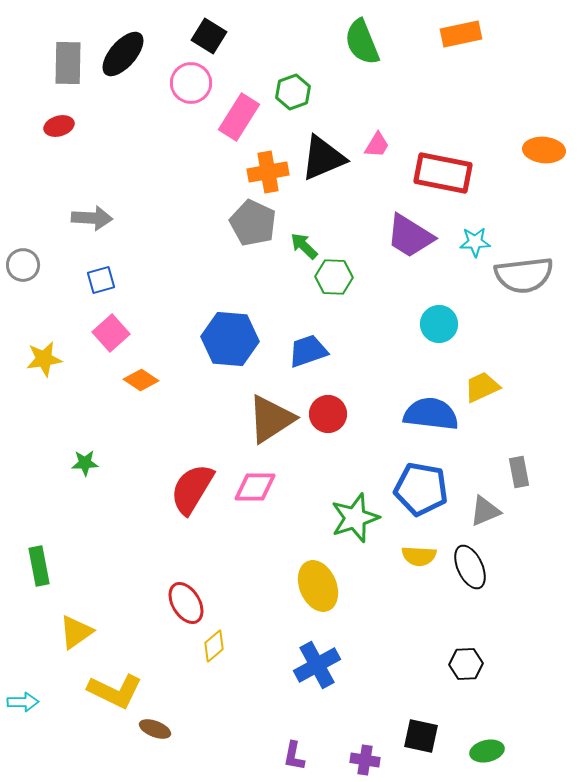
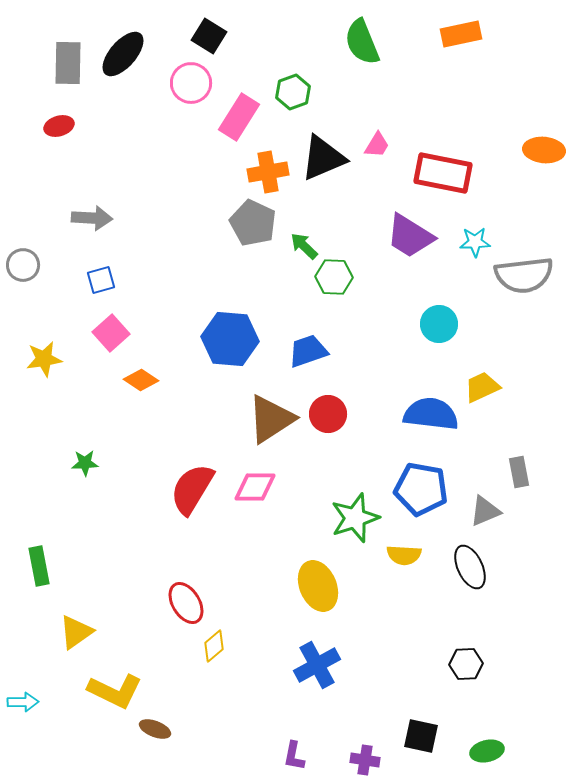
yellow semicircle at (419, 556): moved 15 px left, 1 px up
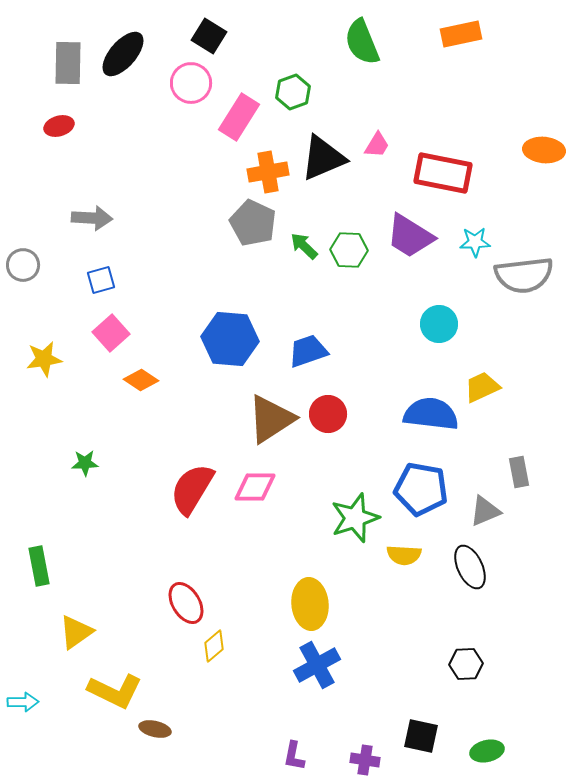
green hexagon at (334, 277): moved 15 px right, 27 px up
yellow ellipse at (318, 586): moved 8 px left, 18 px down; rotated 18 degrees clockwise
brown ellipse at (155, 729): rotated 8 degrees counterclockwise
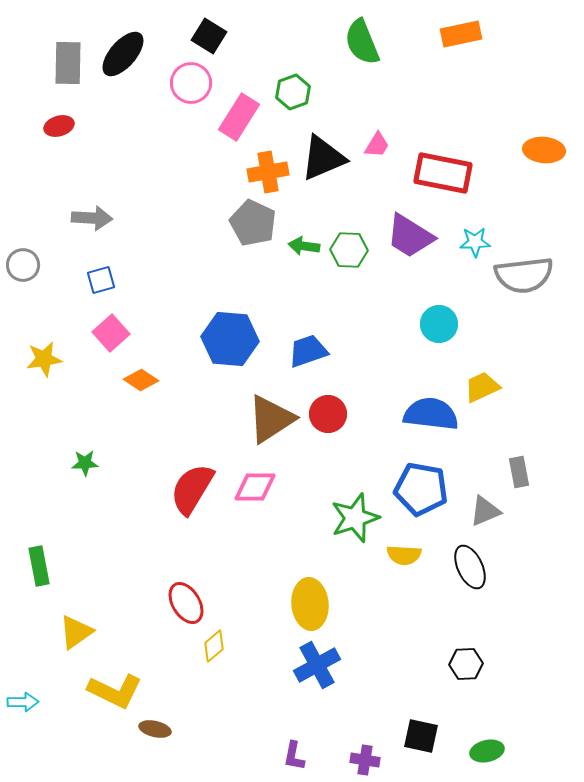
green arrow at (304, 246): rotated 36 degrees counterclockwise
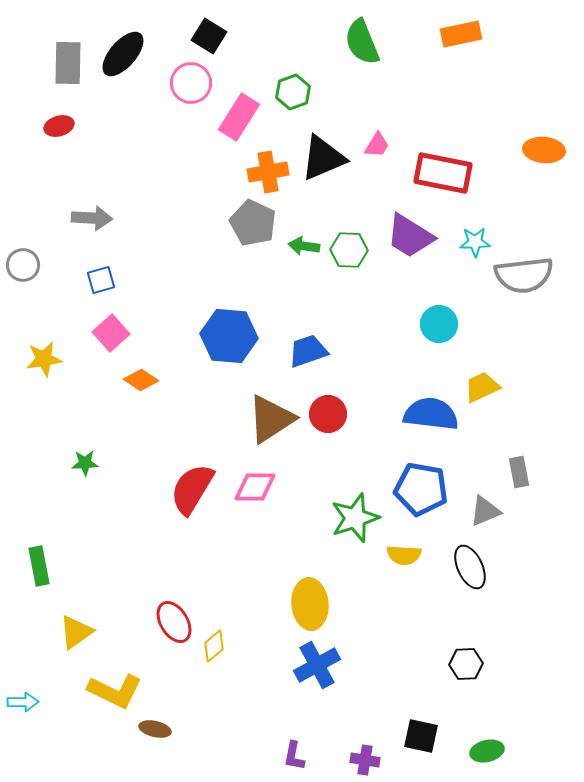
blue hexagon at (230, 339): moved 1 px left, 3 px up
red ellipse at (186, 603): moved 12 px left, 19 px down
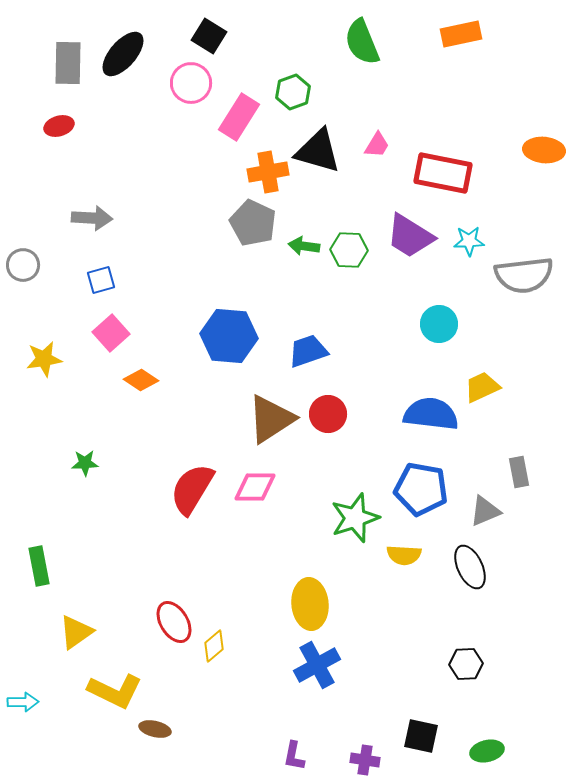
black triangle at (323, 158): moved 5 px left, 7 px up; rotated 39 degrees clockwise
cyan star at (475, 242): moved 6 px left, 1 px up
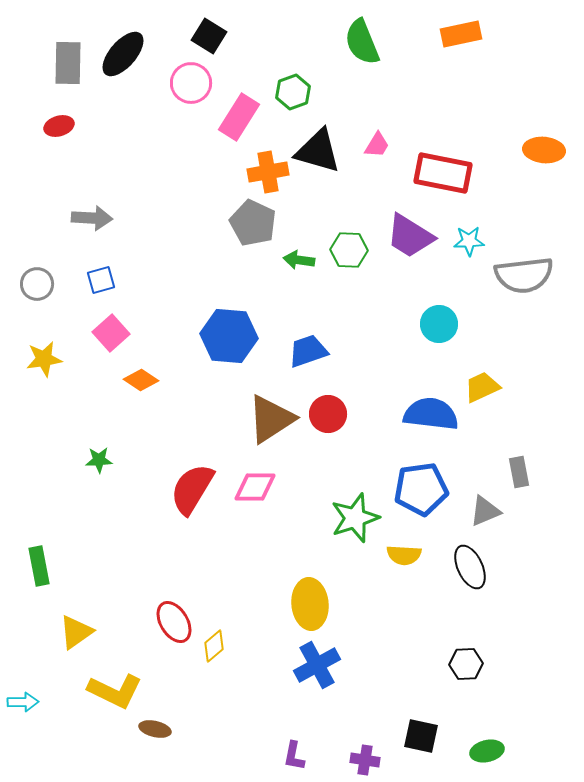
green arrow at (304, 246): moved 5 px left, 14 px down
gray circle at (23, 265): moved 14 px right, 19 px down
green star at (85, 463): moved 14 px right, 3 px up
blue pentagon at (421, 489): rotated 18 degrees counterclockwise
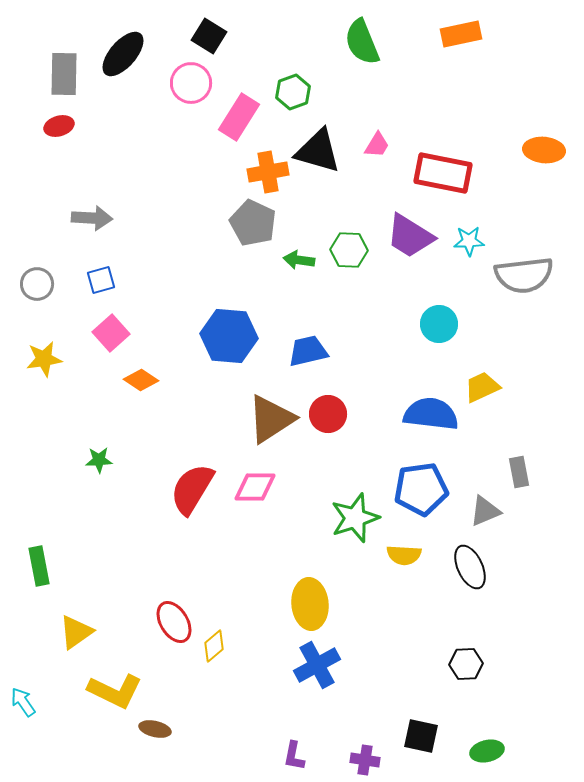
gray rectangle at (68, 63): moved 4 px left, 11 px down
blue trapezoid at (308, 351): rotated 6 degrees clockwise
cyan arrow at (23, 702): rotated 124 degrees counterclockwise
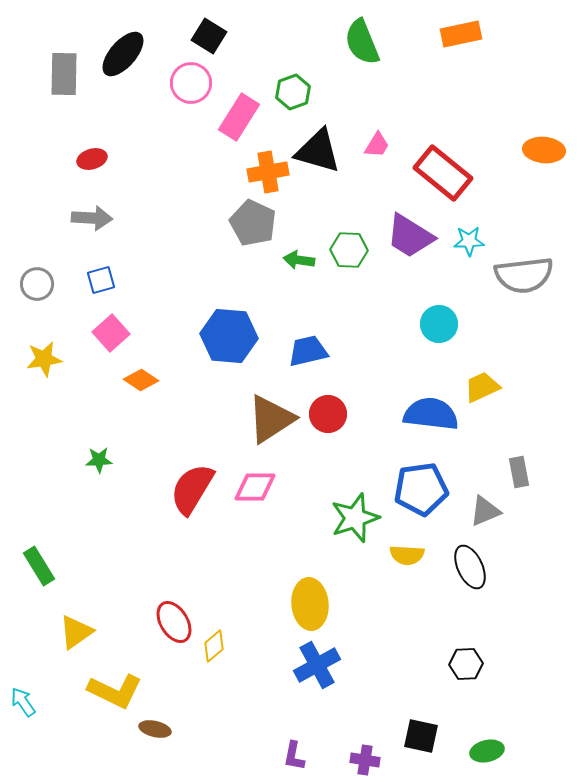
red ellipse at (59, 126): moved 33 px right, 33 px down
red rectangle at (443, 173): rotated 28 degrees clockwise
yellow semicircle at (404, 555): moved 3 px right
green rectangle at (39, 566): rotated 21 degrees counterclockwise
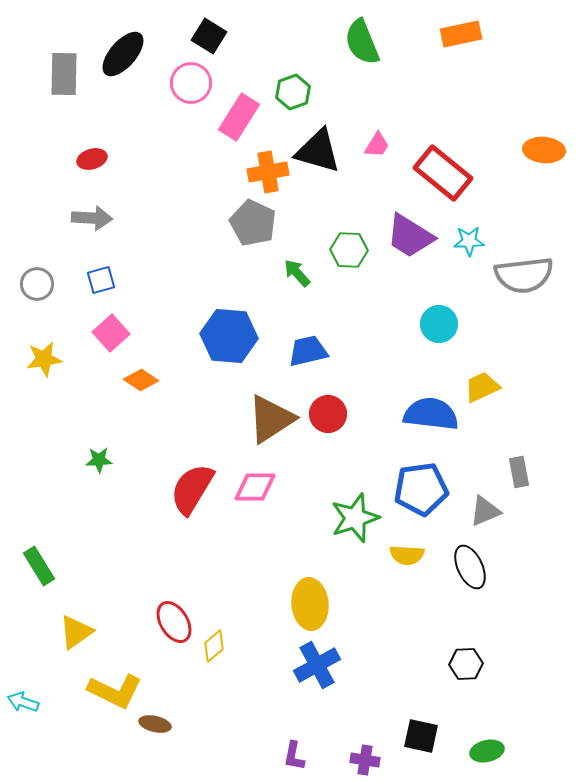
green arrow at (299, 260): moved 2 px left, 13 px down; rotated 40 degrees clockwise
cyan arrow at (23, 702): rotated 36 degrees counterclockwise
brown ellipse at (155, 729): moved 5 px up
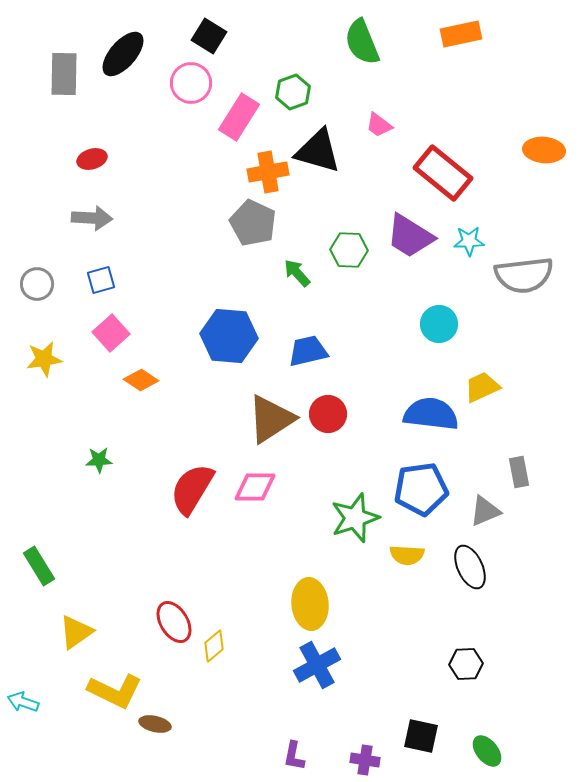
pink trapezoid at (377, 145): moved 2 px right, 20 px up; rotated 96 degrees clockwise
green ellipse at (487, 751): rotated 64 degrees clockwise
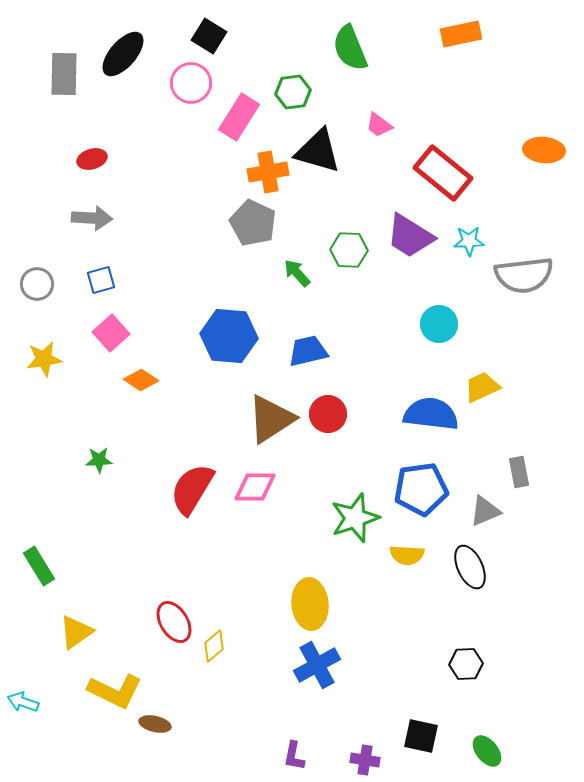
green semicircle at (362, 42): moved 12 px left, 6 px down
green hexagon at (293, 92): rotated 12 degrees clockwise
